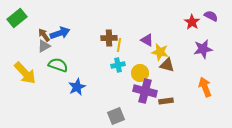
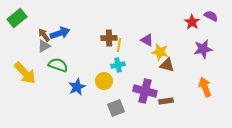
yellow circle: moved 36 px left, 8 px down
gray square: moved 8 px up
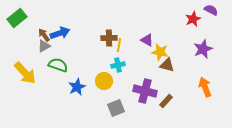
purple semicircle: moved 6 px up
red star: moved 1 px right, 3 px up; rotated 14 degrees clockwise
purple star: rotated 12 degrees counterclockwise
brown rectangle: rotated 40 degrees counterclockwise
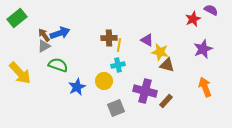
yellow arrow: moved 5 px left
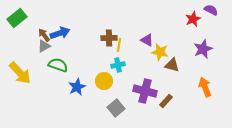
brown triangle: moved 5 px right
gray square: rotated 18 degrees counterclockwise
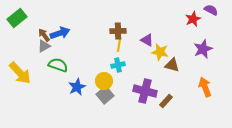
brown cross: moved 9 px right, 7 px up
gray square: moved 11 px left, 13 px up
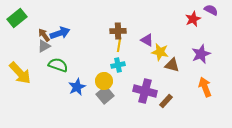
purple star: moved 2 px left, 5 px down
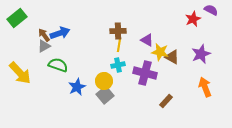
brown triangle: moved 8 px up; rotated 14 degrees clockwise
purple cross: moved 18 px up
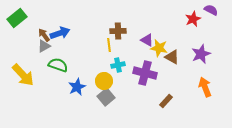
yellow line: moved 10 px left; rotated 16 degrees counterclockwise
yellow star: moved 1 px left, 4 px up
yellow arrow: moved 3 px right, 2 px down
gray square: moved 1 px right, 2 px down
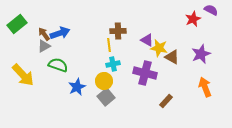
green rectangle: moved 6 px down
brown arrow: moved 1 px up
cyan cross: moved 5 px left, 1 px up
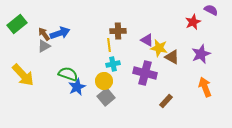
red star: moved 3 px down
green semicircle: moved 10 px right, 9 px down
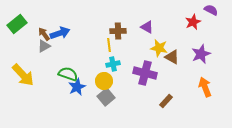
purple triangle: moved 13 px up
